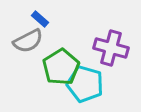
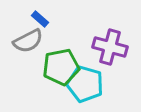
purple cross: moved 1 px left, 1 px up
green pentagon: rotated 21 degrees clockwise
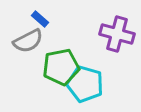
purple cross: moved 7 px right, 13 px up
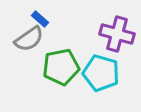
gray semicircle: moved 1 px right, 2 px up; rotated 8 degrees counterclockwise
cyan pentagon: moved 16 px right, 11 px up
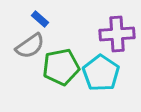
purple cross: rotated 20 degrees counterclockwise
gray semicircle: moved 1 px right, 7 px down
cyan pentagon: rotated 18 degrees clockwise
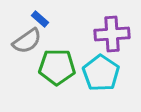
purple cross: moved 5 px left
gray semicircle: moved 3 px left, 5 px up
green pentagon: moved 4 px left; rotated 12 degrees clockwise
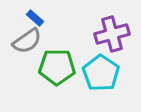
blue rectangle: moved 5 px left, 1 px up
purple cross: rotated 12 degrees counterclockwise
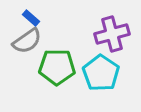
blue rectangle: moved 4 px left
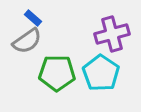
blue rectangle: moved 2 px right
green pentagon: moved 6 px down
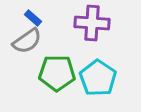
purple cross: moved 20 px left, 11 px up; rotated 20 degrees clockwise
cyan pentagon: moved 3 px left, 5 px down
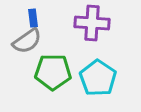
blue rectangle: rotated 42 degrees clockwise
green pentagon: moved 4 px left, 1 px up
